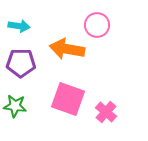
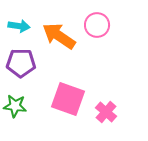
orange arrow: moved 8 px left, 13 px up; rotated 24 degrees clockwise
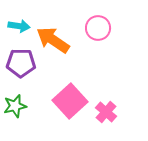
pink circle: moved 1 px right, 3 px down
orange arrow: moved 6 px left, 4 px down
pink square: moved 2 px right, 2 px down; rotated 28 degrees clockwise
green star: rotated 20 degrees counterclockwise
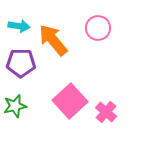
orange arrow: rotated 16 degrees clockwise
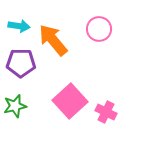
pink circle: moved 1 px right, 1 px down
pink cross: rotated 15 degrees counterclockwise
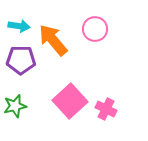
pink circle: moved 4 px left
purple pentagon: moved 3 px up
pink cross: moved 3 px up
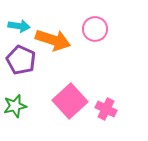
orange arrow: rotated 148 degrees clockwise
purple pentagon: rotated 24 degrees clockwise
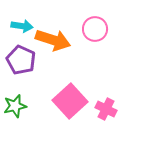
cyan arrow: moved 3 px right
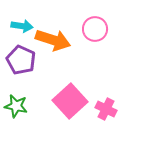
green star: moved 1 px right; rotated 25 degrees clockwise
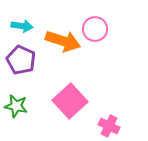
orange arrow: moved 10 px right, 1 px down
pink cross: moved 3 px right, 17 px down
